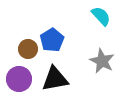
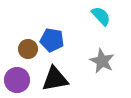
blue pentagon: rotated 30 degrees counterclockwise
purple circle: moved 2 px left, 1 px down
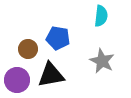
cyan semicircle: rotated 50 degrees clockwise
blue pentagon: moved 6 px right, 2 px up
black triangle: moved 4 px left, 4 px up
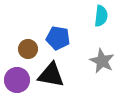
black triangle: rotated 20 degrees clockwise
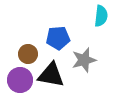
blue pentagon: rotated 15 degrees counterclockwise
brown circle: moved 5 px down
gray star: moved 18 px left, 1 px up; rotated 30 degrees clockwise
purple circle: moved 3 px right
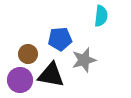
blue pentagon: moved 2 px right, 1 px down
